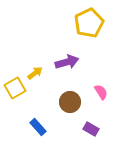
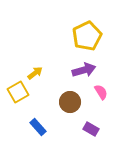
yellow pentagon: moved 2 px left, 13 px down
purple arrow: moved 17 px right, 8 px down
yellow square: moved 3 px right, 4 px down
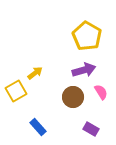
yellow pentagon: rotated 16 degrees counterclockwise
yellow square: moved 2 px left, 1 px up
brown circle: moved 3 px right, 5 px up
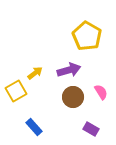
purple arrow: moved 15 px left
blue rectangle: moved 4 px left
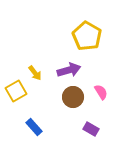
yellow arrow: rotated 91 degrees clockwise
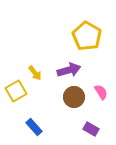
brown circle: moved 1 px right
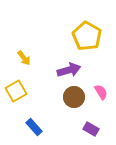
yellow arrow: moved 11 px left, 15 px up
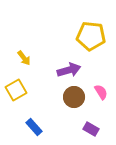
yellow pentagon: moved 4 px right; rotated 24 degrees counterclockwise
yellow square: moved 1 px up
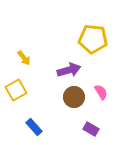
yellow pentagon: moved 2 px right, 3 px down
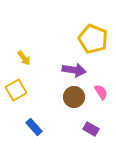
yellow pentagon: rotated 16 degrees clockwise
purple arrow: moved 5 px right; rotated 25 degrees clockwise
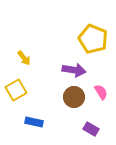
blue rectangle: moved 5 px up; rotated 36 degrees counterclockwise
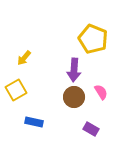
yellow arrow: rotated 77 degrees clockwise
purple arrow: rotated 85 degrees clockwise
